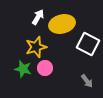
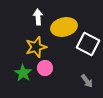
white arrow: rotated 35 degrees counterclockwise
yellow ellipse: moved 2 px right, 3 px down
green star: moved 4 px down; rotated 18 degrees clockwise
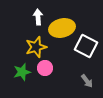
yellow ellipse: moved 2 px left, 1 px down
white square: moved 2 px left, 2 px down
green star: moved 1 px left, 1 px up; rotated 24 degrees clockwise
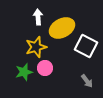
yellow ellipse: rotated 15 degrees counterclockwise
green star: moved 2 px right
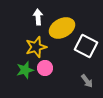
green star: moved 1 px right, 2 px up
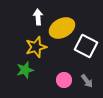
pink circle: moved 19 px right, 12 px down
